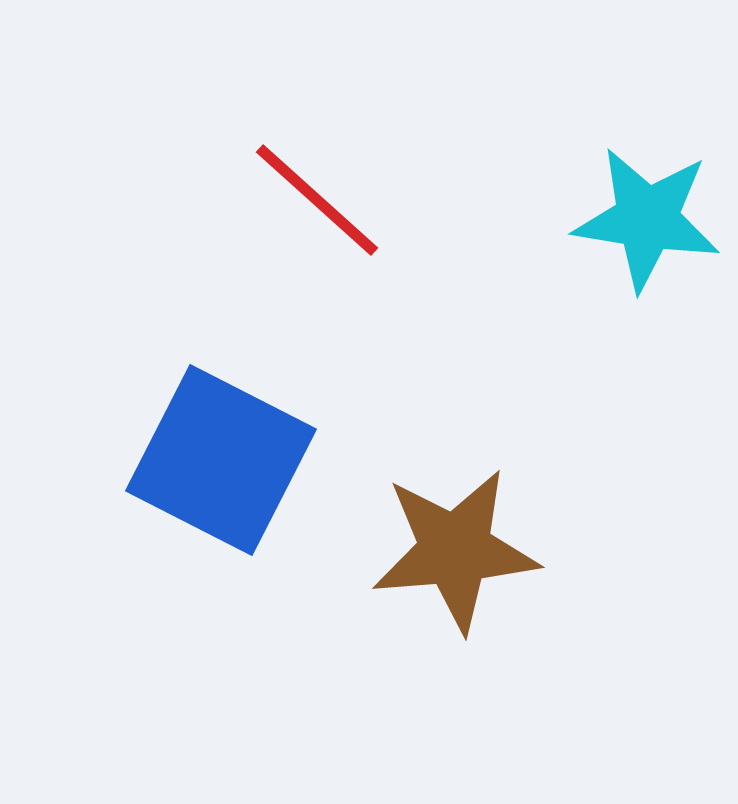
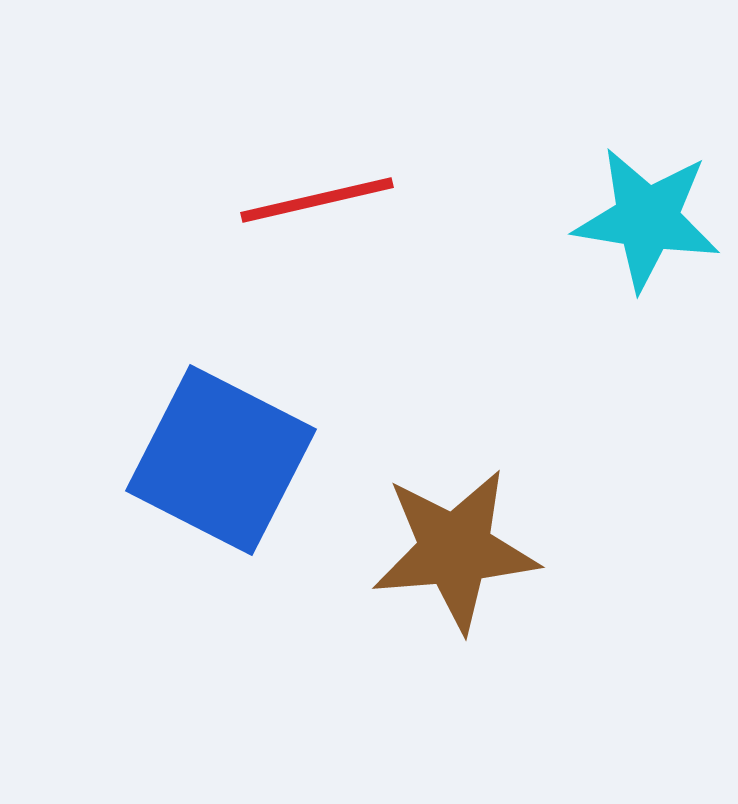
red line: rotated 55 degrees counterclockwise
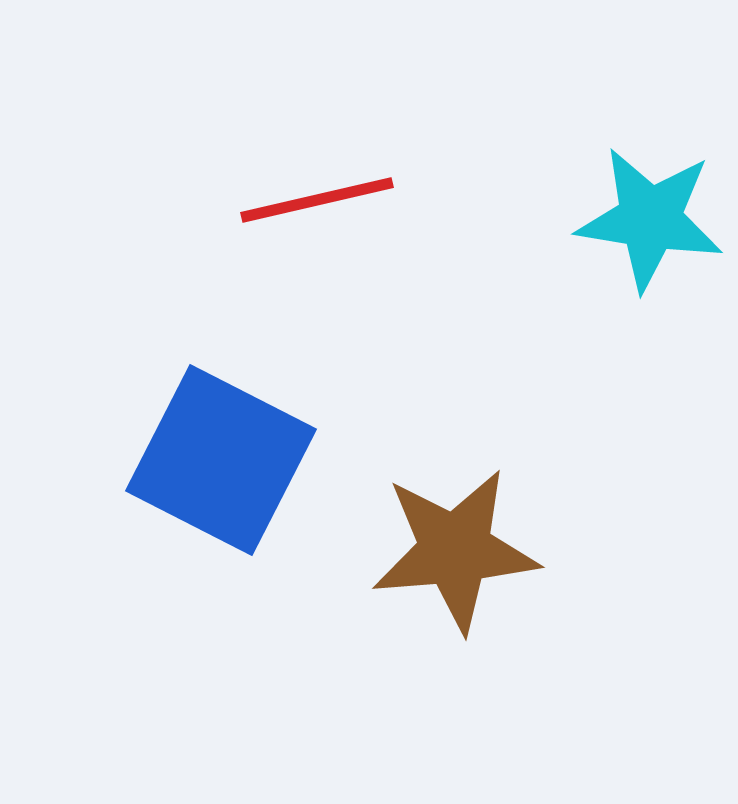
cyan star: moved 3 px right
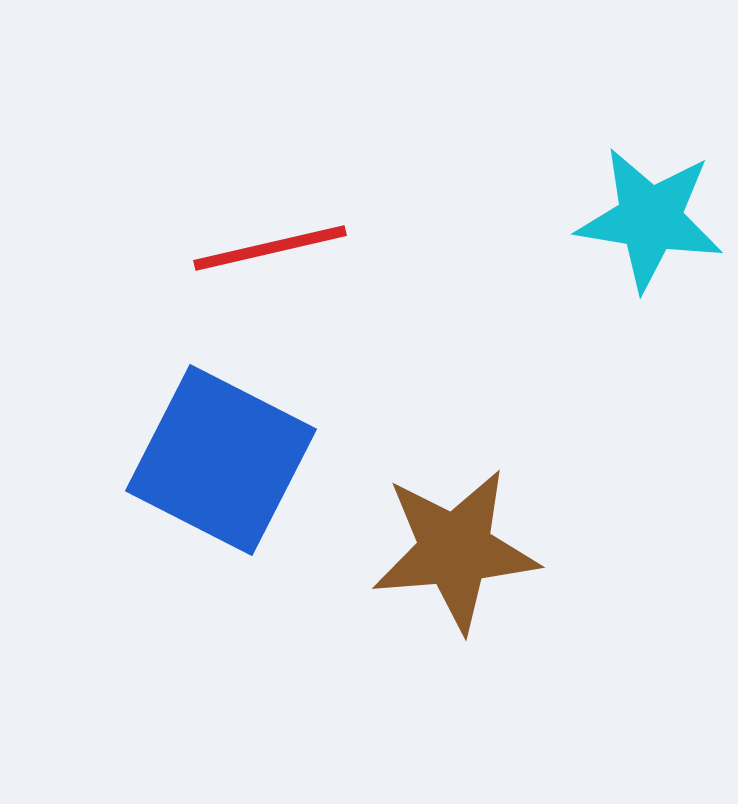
red line: moved 47 px left, 48 px down
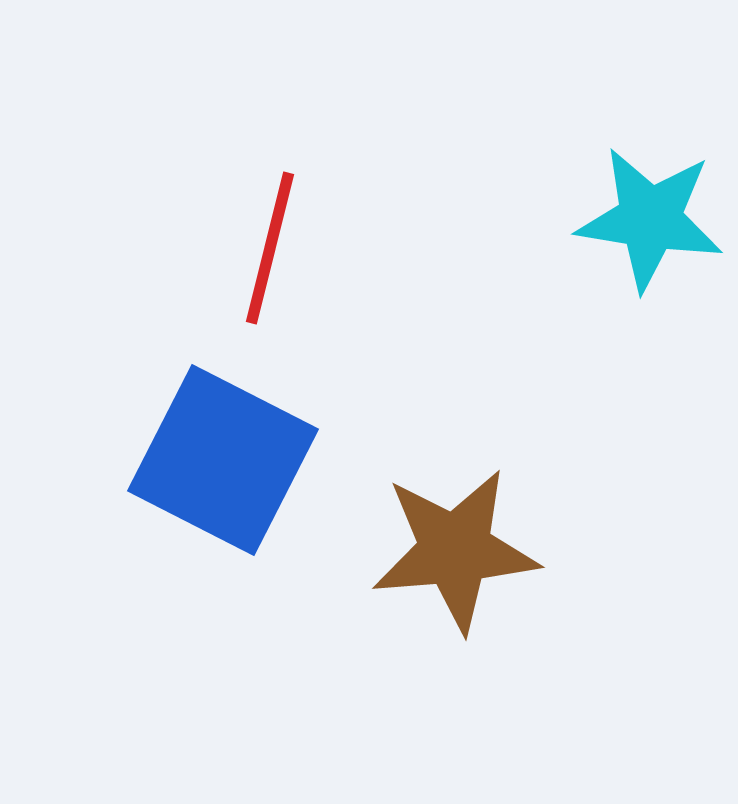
red line: rotated 63 degrees counterclockwise
blue square: moved 2 px right
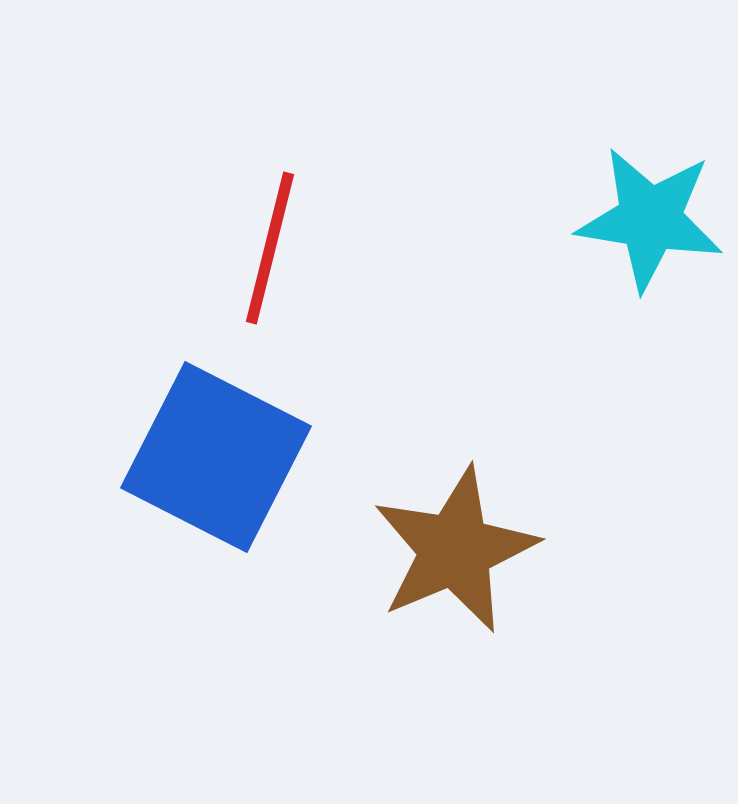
blue square: moved 7 px left, 3 px up
brown star: rotated 18 degrees counterclockwise
